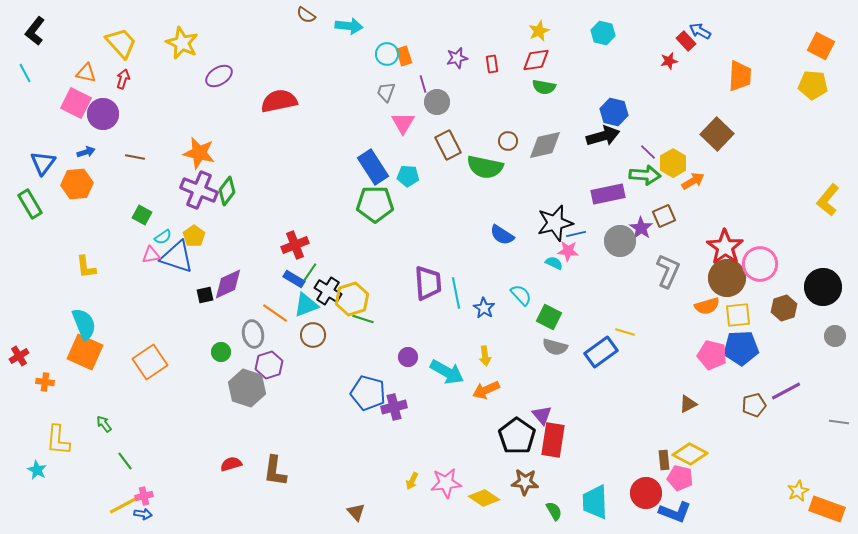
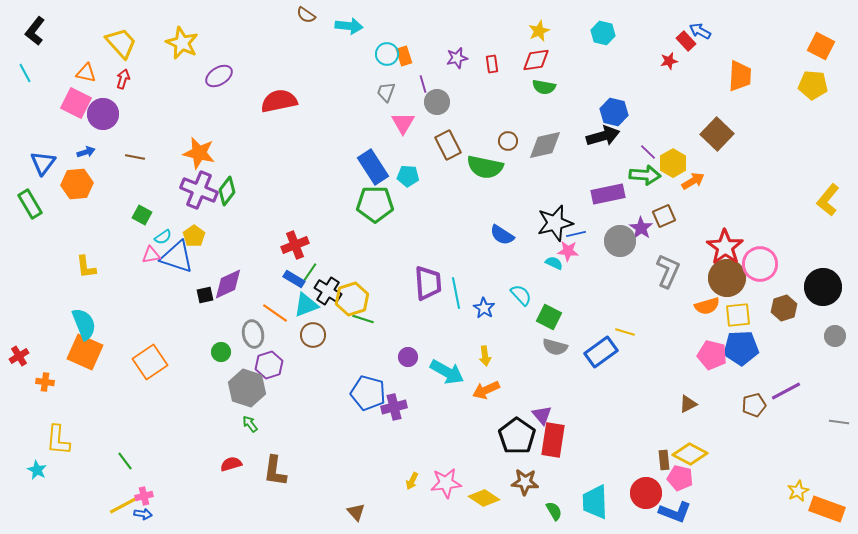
green arrow at (104, 424): moved 146 px right
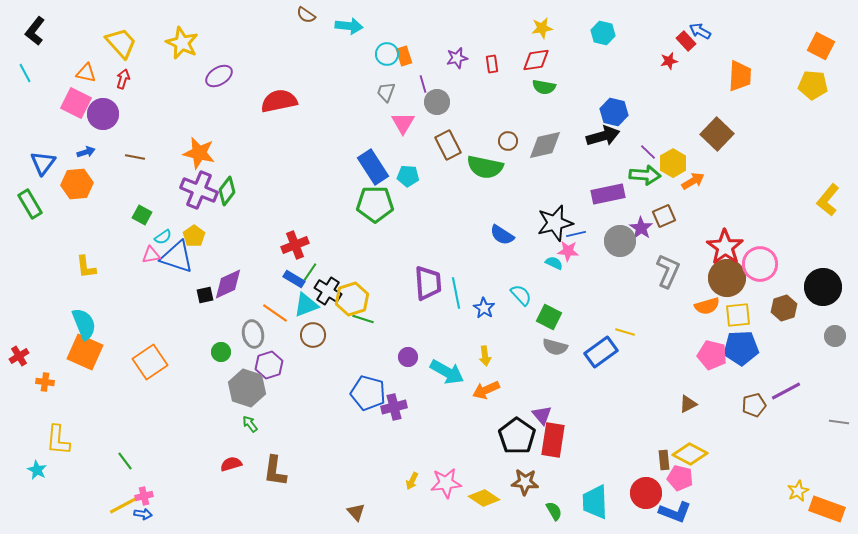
yellow star at (539, 31): moved 3 px right, 3 px up; rotated 15 degrees clockwise
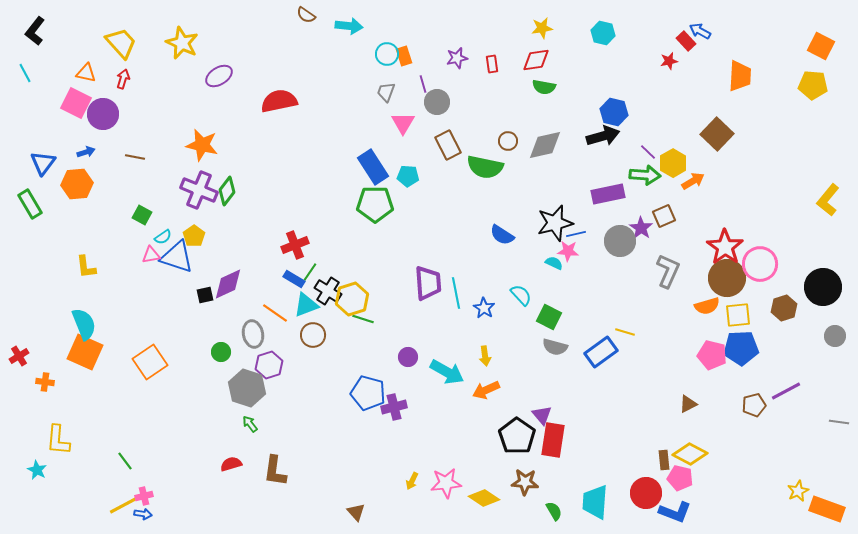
orange star at (199, 153): moved 3 px right, 8 px up
cyan trapezoid at (595, 502): rotated 6 degrees clockwise
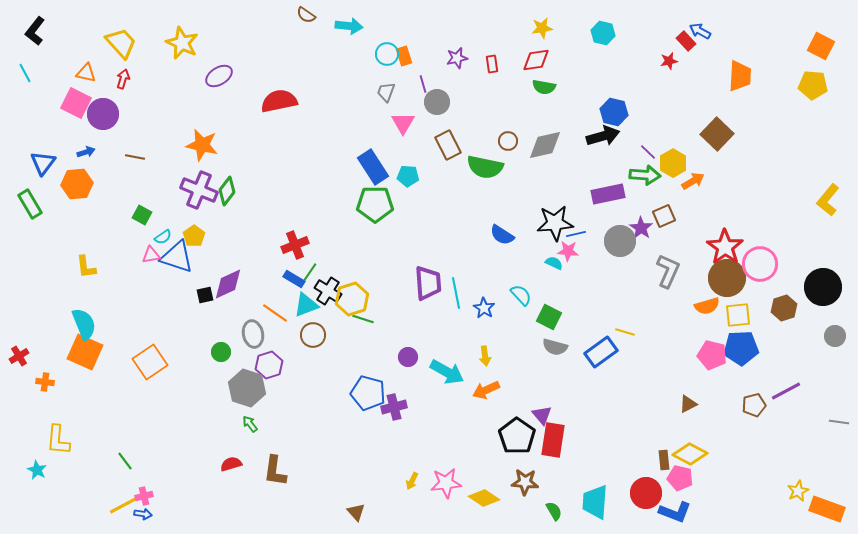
black star at (555, 223): rotated 9 degrees clockwise
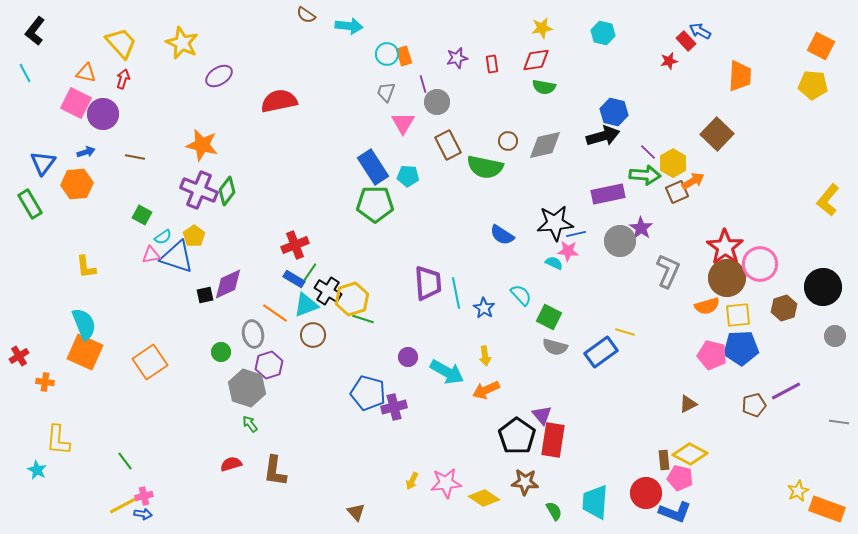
brown square at (664, 216): moved 13 px right, 24 px up
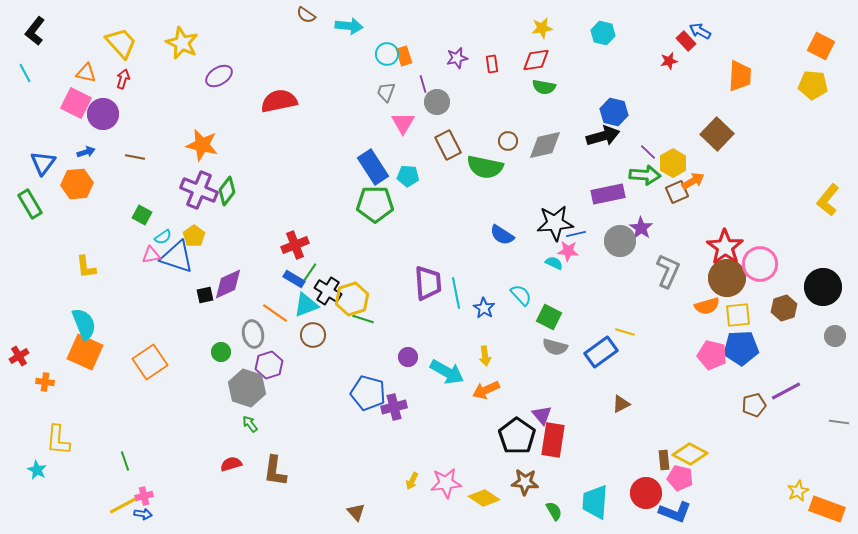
brown triangle at (688, 404): moved 67 px left
green line at (125, 461): rotated 18 degrees clockwise
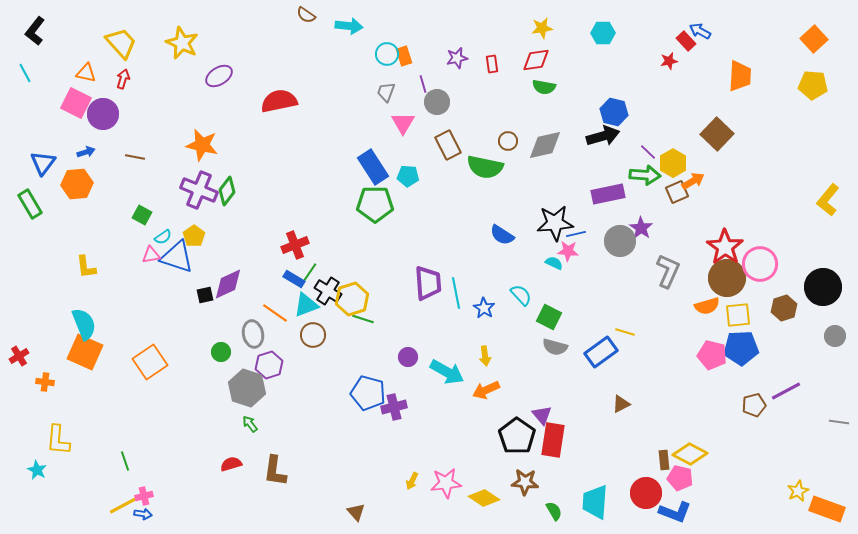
cyan hexagon at (603, 33): rotated 15 degrees counterclockwise
orange square at (821, 46): moved 7 px left, 7 px up; rotated 20 degrees clockwise
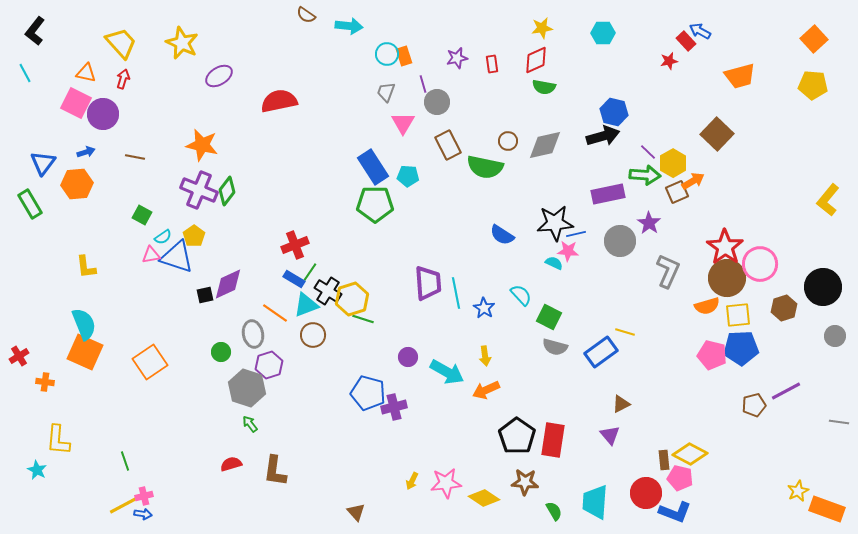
red diamond at (536, 60): rotated 16 degrees counterclockwise
orange trapezoid at (740, 76): rotated 72 degrees clockwise
purple star at (641, 228): moved 8 px right, 5 px up
purple triangle at (542, 415): moved 68 px right, 20 px down
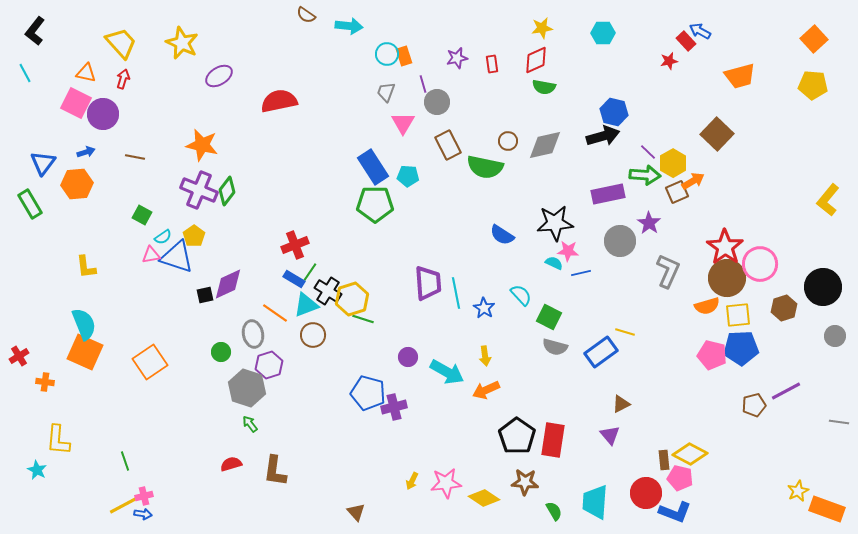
blue line at (576, 234): moved 5 px right, 39 px down
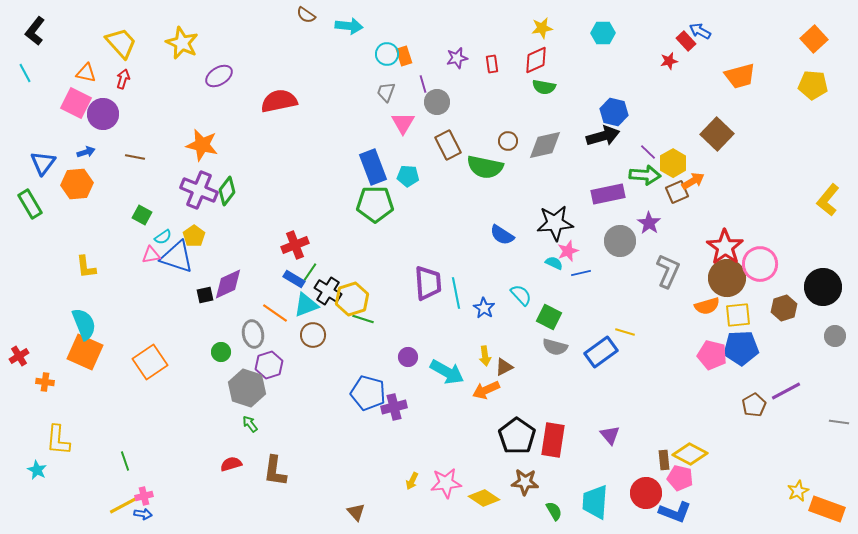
blue rectangle at (373, 167): rotated 12 degrees clockwise
pink star at (568, 251): rotated 25 degrees counterclockwise
brown triangle at (621, 404): moved 117 px left, 37 px up
brown pentagon at (754, 405): rotated 15 degrees counterclockwise
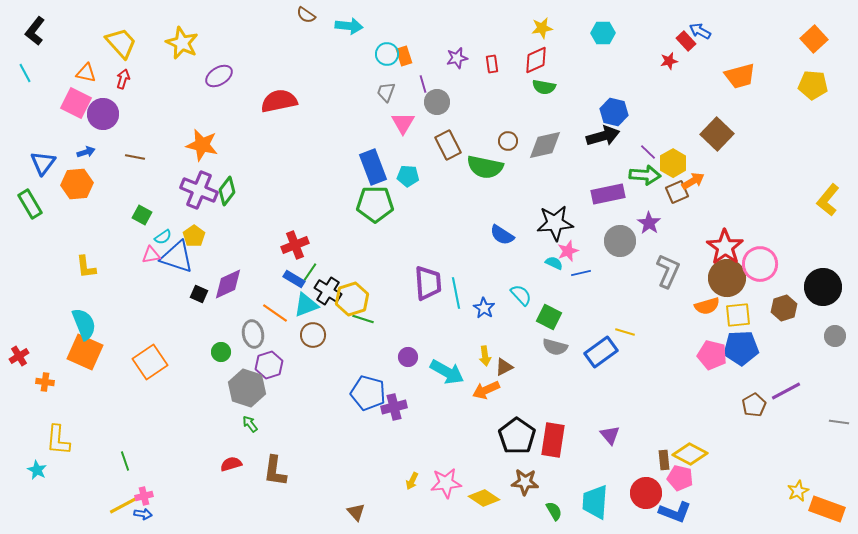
black square at (205, 295): moved 6 px left, 1 px up; rotated 36 degrees clockwise
